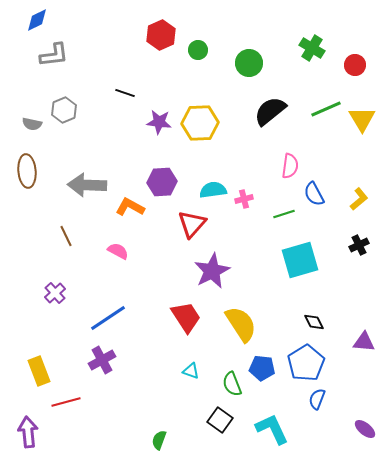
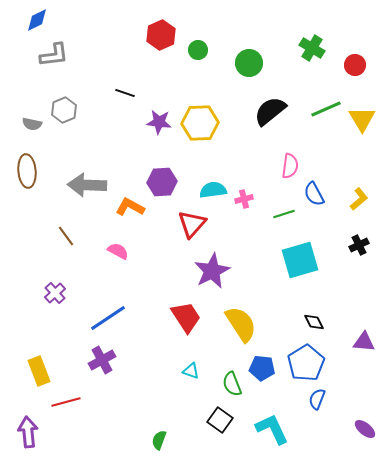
brown line at (66, 236): rotated 10 degrees counterclockwise
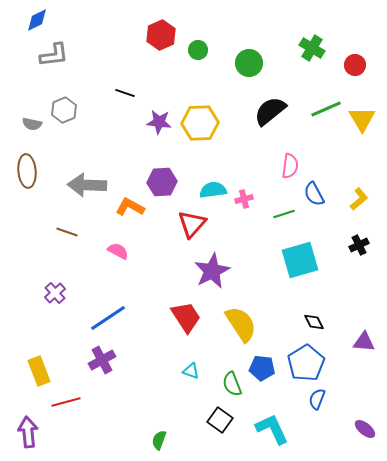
brown line at (66, 236): moved 1 px right, 4 px up; rotated 35 degrees counterclockwise
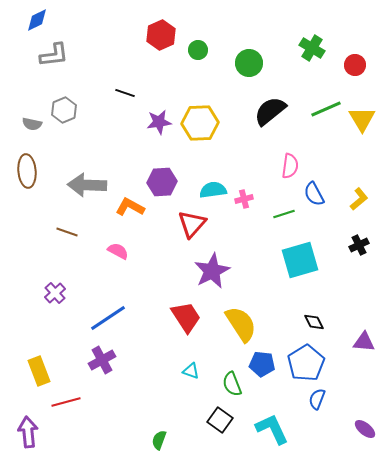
purple star at (159, 122): rotated 15 degrees counterclockwise
blue pentagon at (262, 368): moved 4 px up
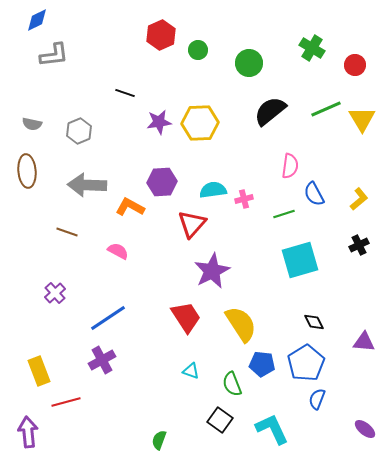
gray hexagon at (64, 110): moved 15 px right, 21 px down
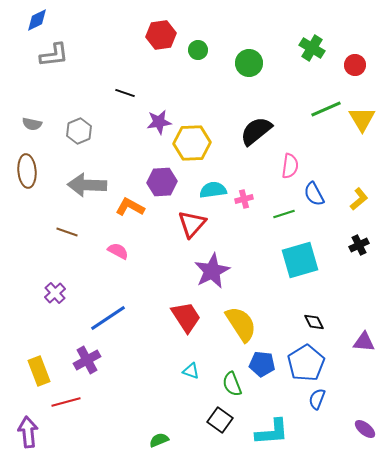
red hexagon at (161, 35): rotated 16 degrees clockwise
black semicircle at (270, 111): moved 14 px left, 20 px down
yellow hexagon at (200, 123): moved 8 px left, 20 px down
purple cross at (102, 360): moved 15 px left
cyan L-shape at (272, 429): moved 3 px down; rotated 111 degrees clockwise
green semicircle at (159, 440): rotated 48 degrees clockwise
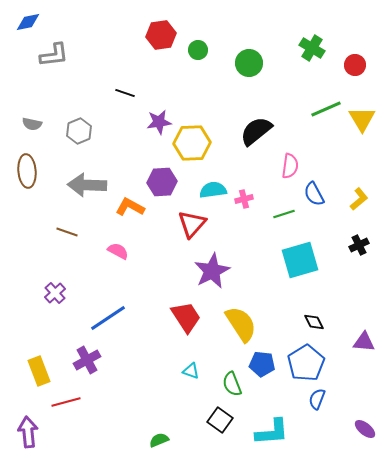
blue diamond at (37, 20): moved 9 px left, 2 px down; rotated 15 degrees clockwise
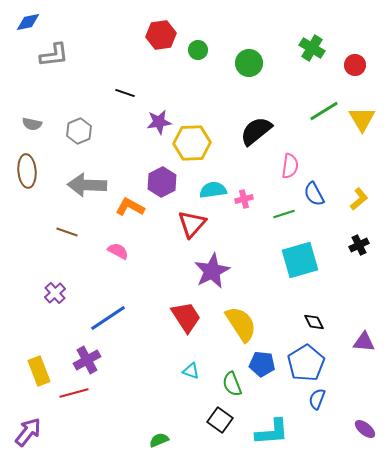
green line at (326, 109): moved 2 px left, 2 px down; rotated 8 degrees counterclockwise
purple hexagon at (162, 182): rotated 24 degrees counterclockwise
red line at (66, 402): moved 8 px right, 9 px up
purple arrow at (28, 432): rotated 44 degrees clockwise
